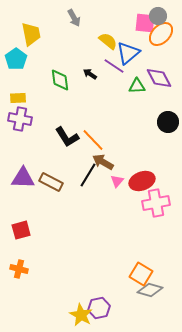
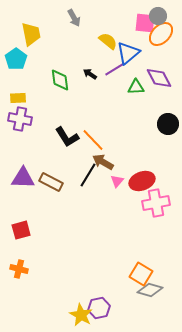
purple line: moved 1 px right, 3 px down; rotated 65 degrees counterclockwise
green triangle: moved 1 px left, 1 px down
black circle: moved 2 px down
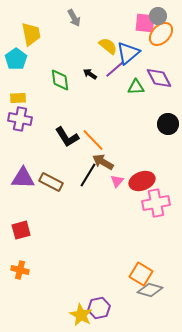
yellow semicircle: moved 5 px down
purple line: rotated 10 degrees counterclockwise
orange cross: moved 1 px right, 1 px down
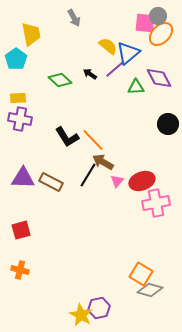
green diamond: rotated 40 degrees counterclockwise
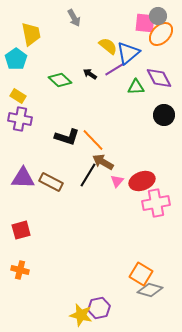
purple line: rotated 10 degrees clockwise
yellow rectangle: moved 2 px up; rotated 35 degrees clockwise
black circle: moved 4 px left, 9 px up
black L-shape: rotated 40 degrees counterclockwise
yellow star: rotated 15 degrees counterclockwise
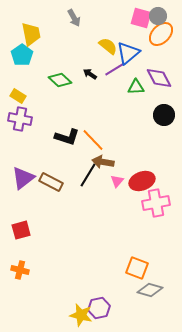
pink square: moved 4 px left, 5 px up; rotated 10 degrees clockwise
cyan pentagon: moved 6 px right, 4 px up
brown arrow: rotated 20 degrees counterclockwise
purple triangle: rotated 40 degrees counterclockwise
orange square: moved 4 px left, 6 px up; rotated 10 degrees counterclockwise
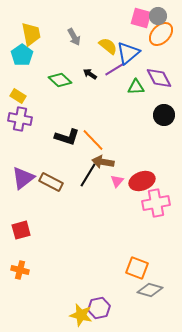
gray arrow: moved 19 px down
